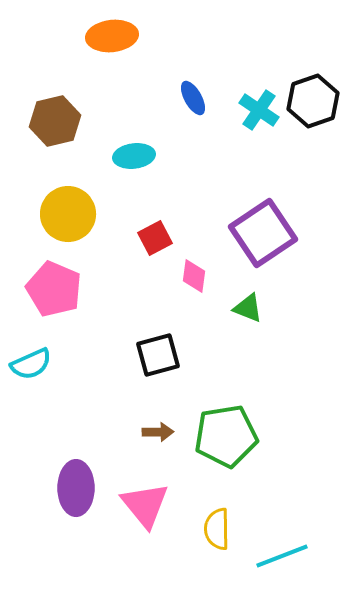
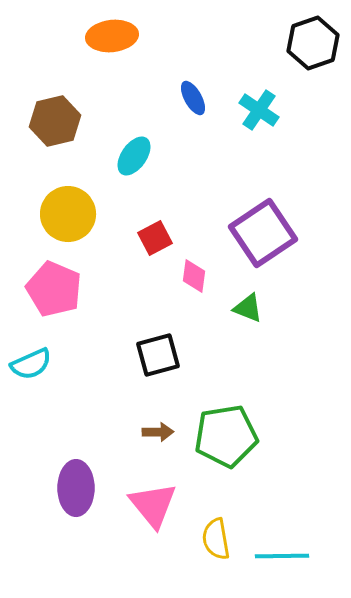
black hexagon: moved 58 px up
cyan ellipse: rotated 48 degrees counterclockwise
pink triangle: moved 8 px right
yellow semicircle: moved 1 px left, 10 px down; rotated 9 degrees counterclockwise
cyan line: rotated 20 degrees clockwise
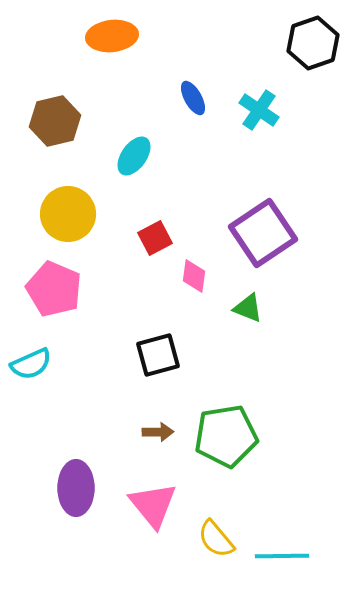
yellow semicircle: rotated 30 degrees counterclockwise
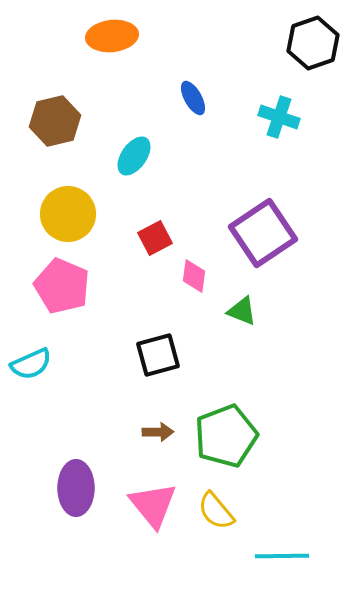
cyan cross: moved 20 px right, 7 px down; rotated 15 degrees counterclockwise
pink pentagon: moved 8 px right, 3 px up
green triangle: moved 6 px left, 3 px down
green pentagon: rotated 12 degrees counterclockwise
yellow semicircle: moved 28 px up
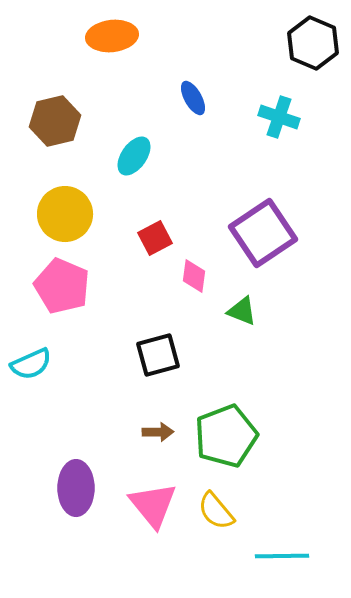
black hexagon: rotated 18 degrees counterclockwise
yellow circle: moved 3 px left
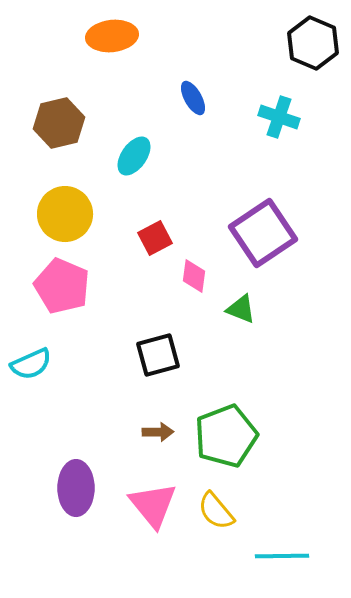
brown hexagon: moved 4 px right, 2 px down
green triangle: moved 1 px left, 2 px up
